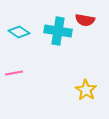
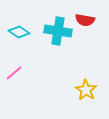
pink line: rotated 30 degrees counterclockwise
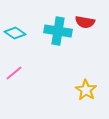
red semicircle: moved 2 px down
cyan diamond: moved 4 px left, 1 px down
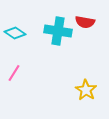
pink line: rotated 18 degrees counterclockwise
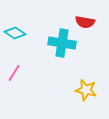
cyan cross: moved 4 px right, 12 px down
yellow star: rotated 20 degrees counterclockwise
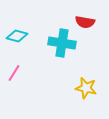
cyan diamond: moved 2 px right, 3 px down; rotated 20 degrees counterclockwise
yellow star: moved 2 px up
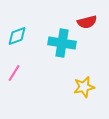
red semicircle: moved 2 px right; rotated 24 degrees counterclockwise
cyan diamond: rotated 35 degrees counterclockwise
yellow star: moved 2 px left, 1 px up; rotated 25 degrees counterclockwise
